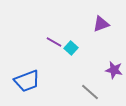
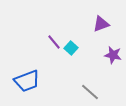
purple line: rotated 21 degrees clockwise
purple star: moved 1 px left, 15 px up
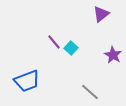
purple triangle: moved 10 px up; rotated 18 degrees counterclockwise
purple star: rotated 18 degrees clockwise
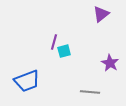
purple line: rotated 56 degrees clockwise
cyan square: moved 7 px left, 3 px down; rotated 32 degrees clockwise
purple star: moved 3 px left, 8 px down
gray line: rotated 36 degrees counterclockwise
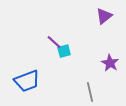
purple triangle: moved 3 px right, 2 px down
purple line: rotated 63 degrees counterclockwise
gray line: rotated 72 degrees clockwise
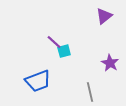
blue trapezoid: moved 11 px right
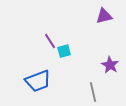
purple triangle: rotated 24 degrees clockwise
purple line: moved 4 px left, 1 px up; rotated 14 degrees clockwise
purple star: moved 2 px down
gray line: moved 3 px right
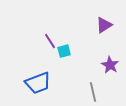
purple triangle: moved 9 px down; rotated 18 degrees counterclockwise
blue trapezoid: moved 2 px down
